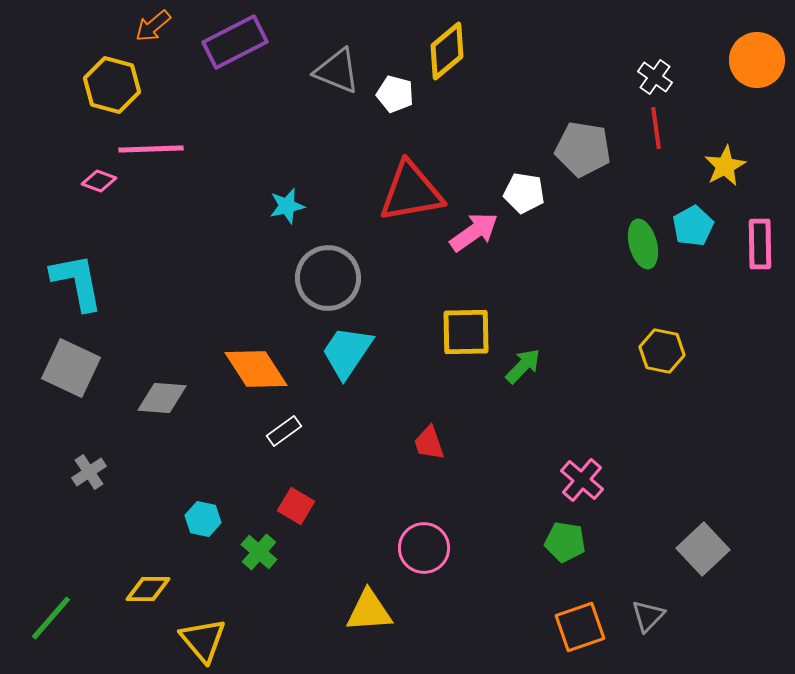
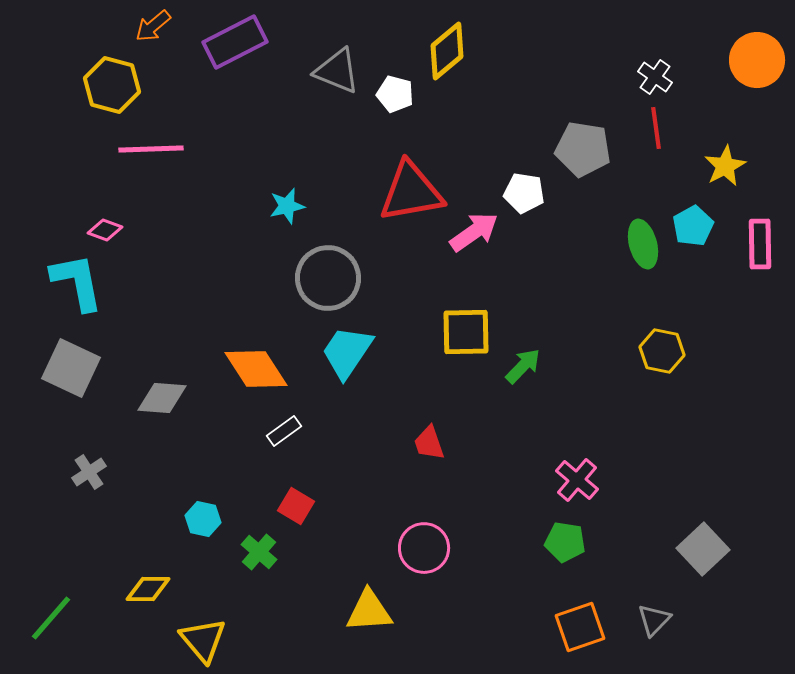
pink diamond at (99, 181): moved 6 px right, 49 px down
pink cross at (582, 480): moved 5 px left
gray triangle at (648, 616): moved 6 px right, 4 px down
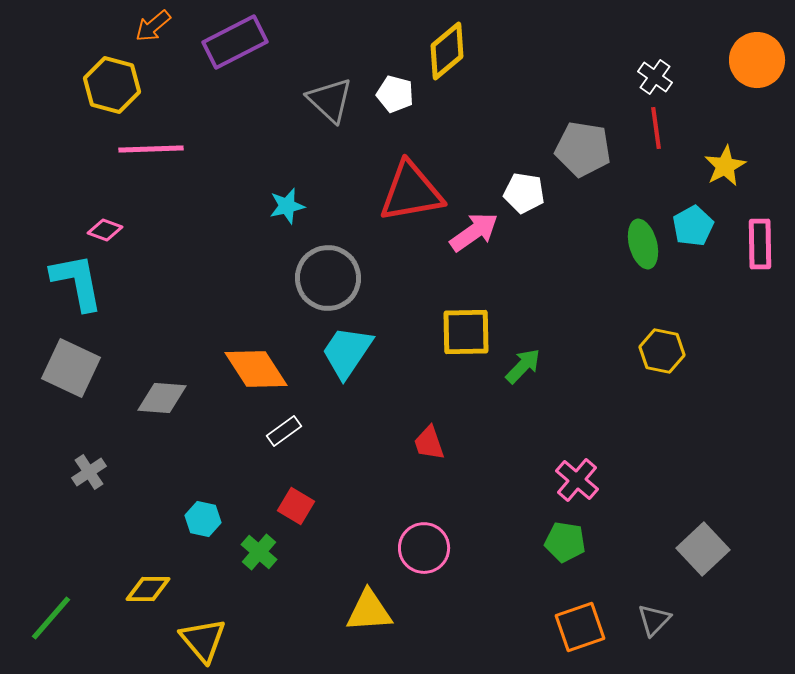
gray triangle at (337, 71): moved 7 px left, 29 px down; rotated 21 degrees clockwise
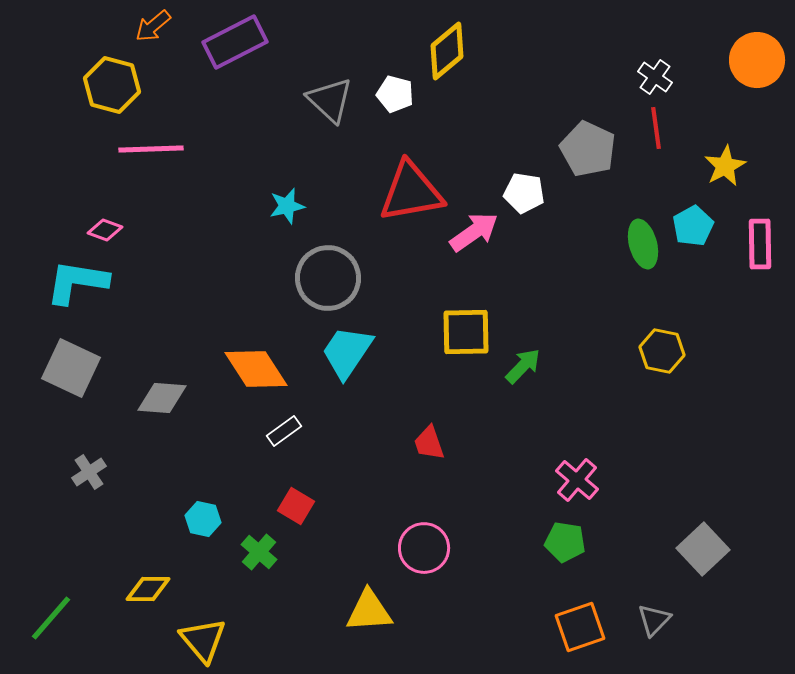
gray pentagon at (583, 149): moved 5 px right; rotated 16 degrees clockwise
cyan L-shape at (77, 282): rotated 70 degrees counterclockwise
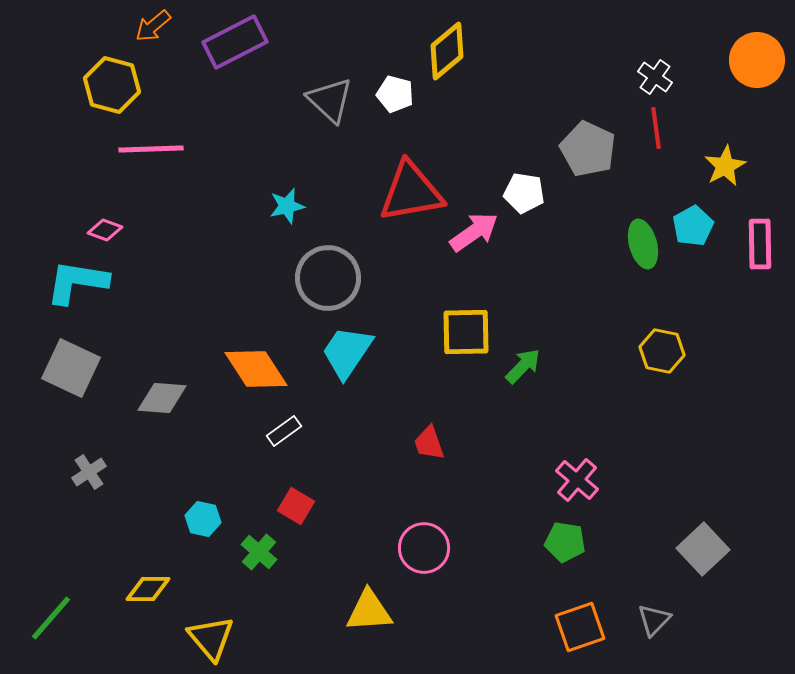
yellow triangle at (203, 640): moved 8 px right, 2 px up
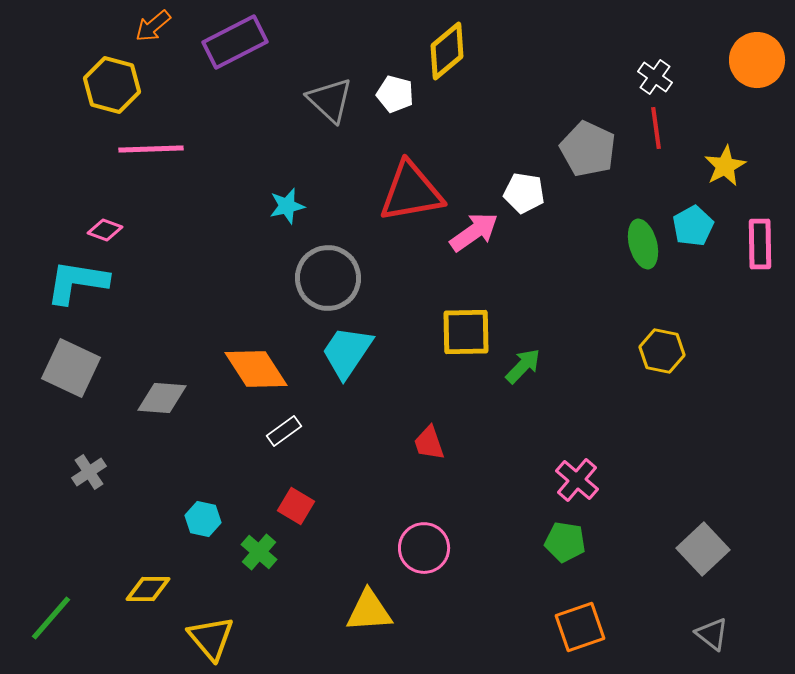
gray triangle at (654, 620): moved 58 px right, 14 px down; rotated 36 degrees counterclockwise
